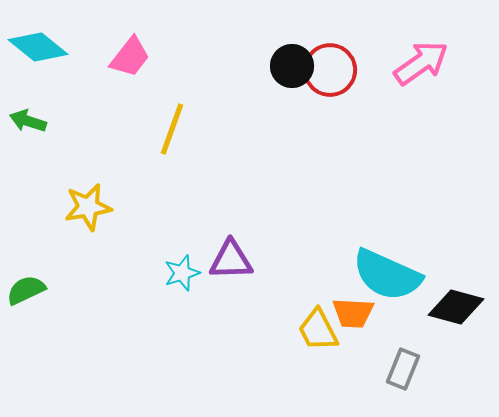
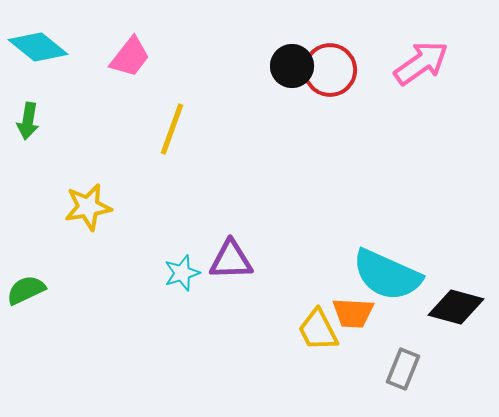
green arrow: rotated 99 degrees counterclockwise
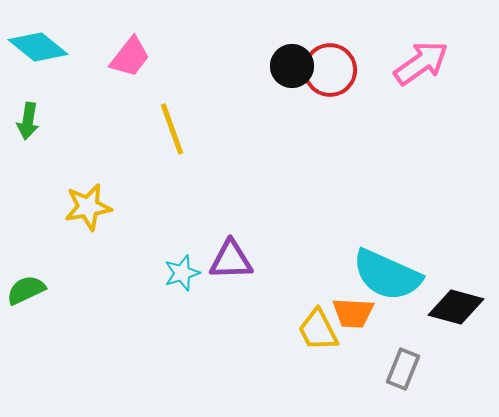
yellow line: rotated 40 degrees counterclockwise
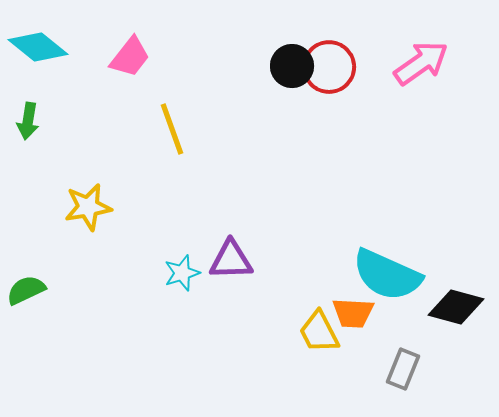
red circle: moved 1 px left, 3 px up
yellow trapezoid: moved 1 px right, 2 px down
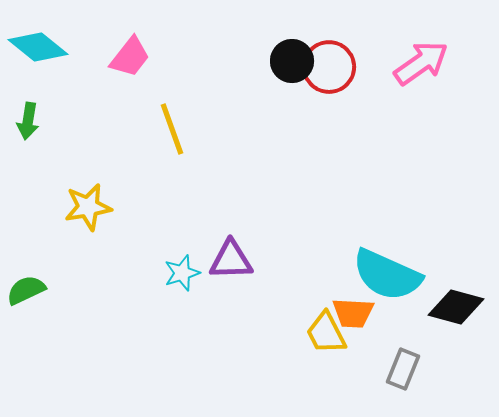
black circle: moved 5 px up
yellow trapezoid: moved 7 px right, 1 px down
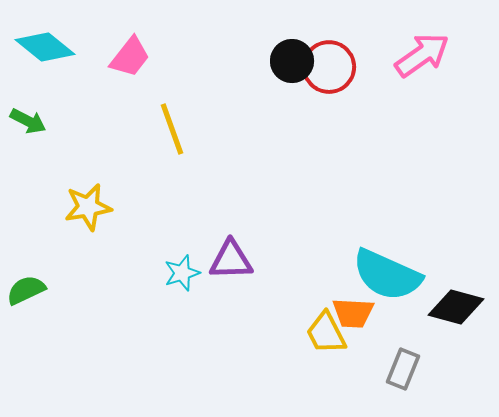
cyan diamond: moved 7 px right
pink arrow: moved 1 px right, 8 px up
green arrow: rotated 72 degrees counterclockwise
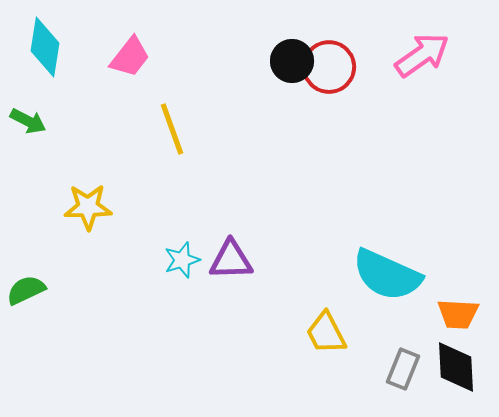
cyan diamond: rotated 60 degrees clockwise
yellow star: rotated 9 degrees clockwise
cyan star: moved 13 px up
black diamond: moved 60 px down; rotated 72 degrees clockwise
orange trapezoid: moved 105 px right, 1 px down
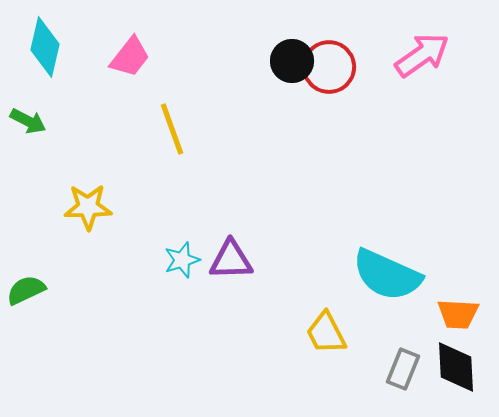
cyan diamond: rotated 4 degrees clockwise
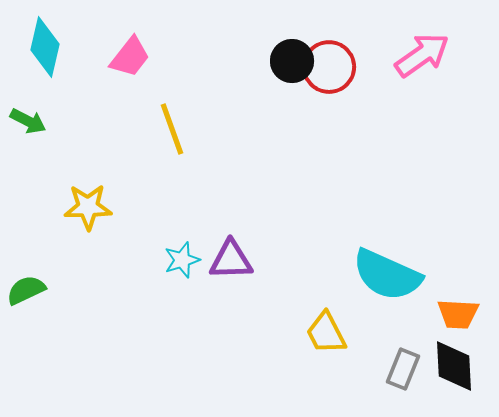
black diamond: moved 2 px left, 1 px up
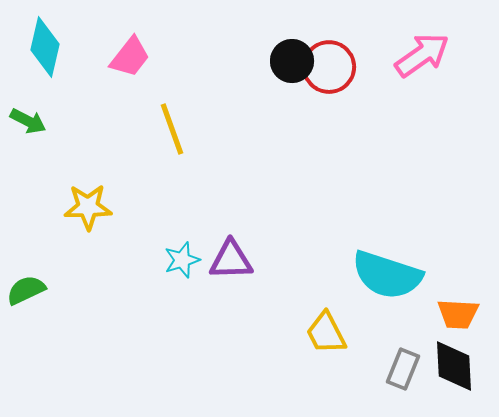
cyan semicircle: rotated 6 degrees counterclockwise
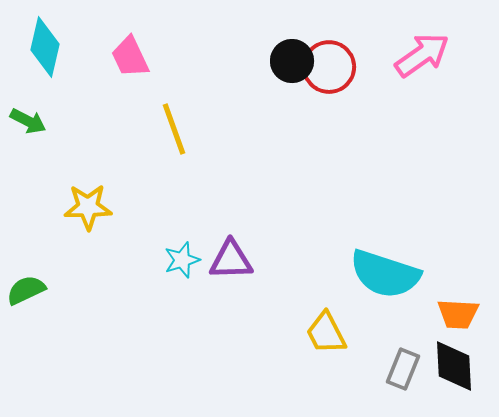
pink trapezoid: rotated 117 degrees clockwise
yellow line: moved 2 px right
cyan semicircle: moved 2 px left, 1 px up
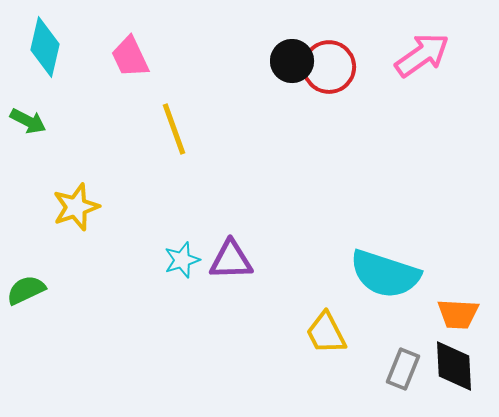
yellow star: moved 12 px left; rotated 18 degrees counterclockwise
